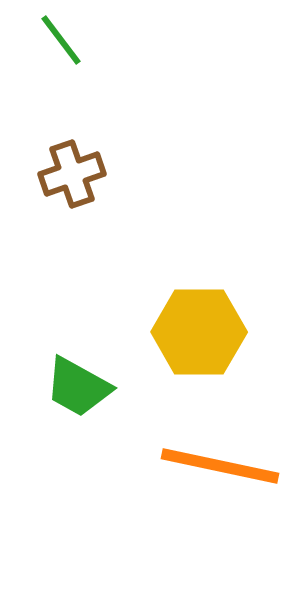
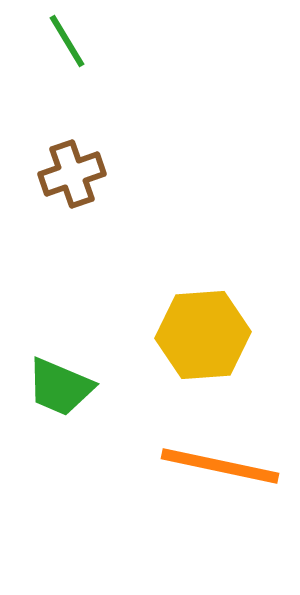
green line: moved 6 px right, 1 px down; rotated 6 degrees clockwise
yellow hexagon: moved 4 px right, 3 px down; rotated 4 degrees counterclockwise
green trapezoid: moved 18 px left; rotated 6 degrees counterclockwise
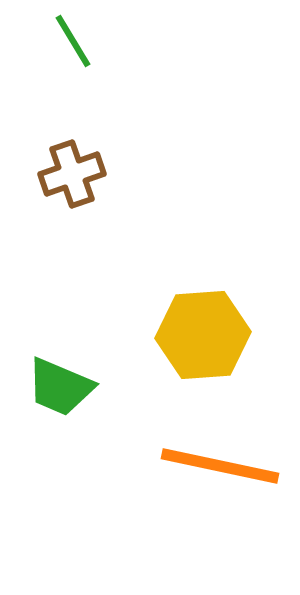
green line: moved 6 px right
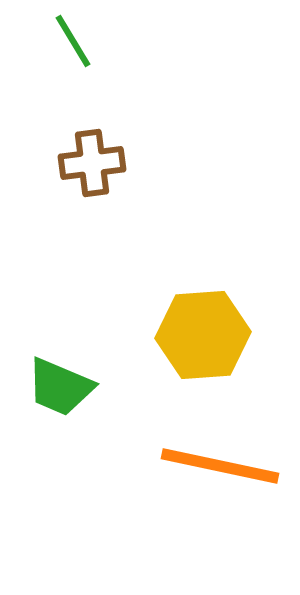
brown cross: moved 20 px right, 11 px up; rotated 12 degrees clockwise
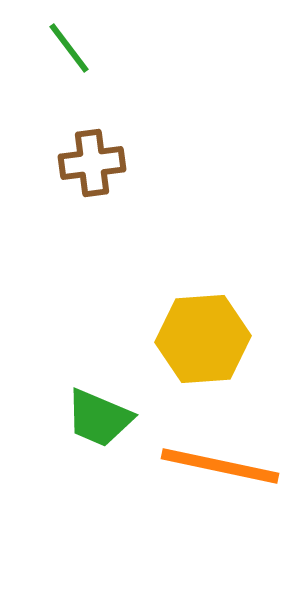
green line: moved 4 px left, 7 px down; rotated 6 degrees counterclockwise
yellow hexagon: moved 4 px down
green trapezoid: moved 39 px right, 31 px down
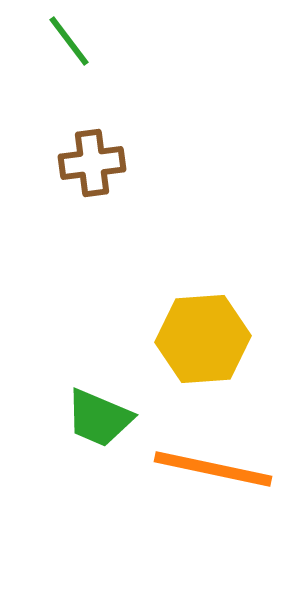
green line: moved 7 px up
orange line: moved 7 px left, 3 px down
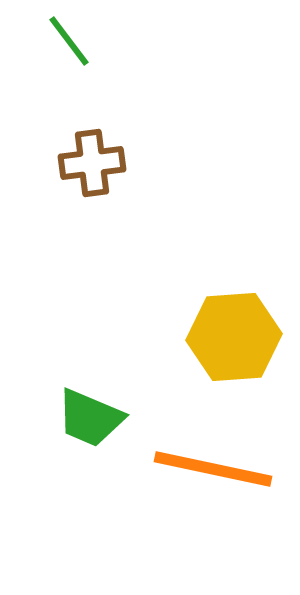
yellow hexagon: moved 31 px right, 2 px up
green trapezoid: moved 9 px left
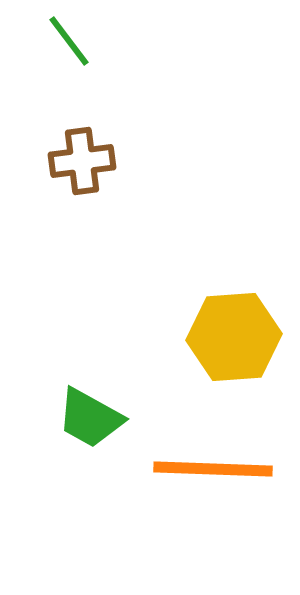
brown cross: moved 10 px left, 2 px up
green trapezoid: rotated 6 degrees clockwise
orange line: rotated 10 degrees counterclockwise
